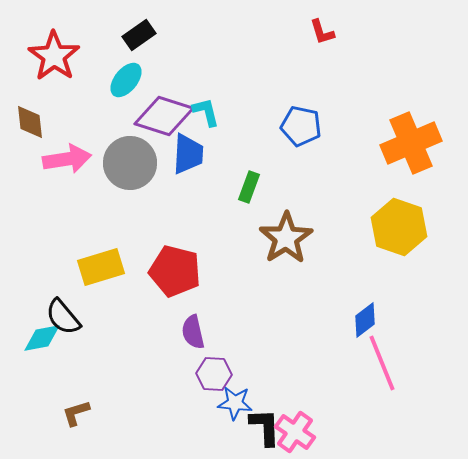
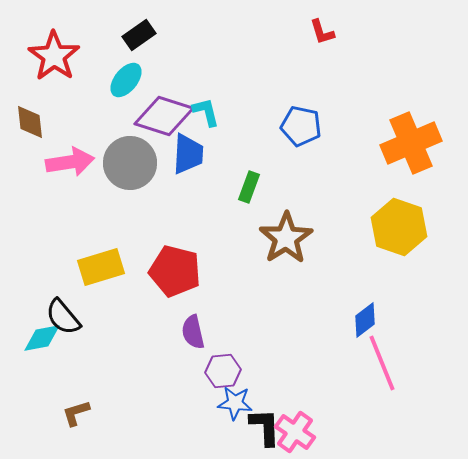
pink arrow: moved 3 px right, 3 px down
purple hexagon: moved 9 px right, 3 px up; rotated 8 degrees counterclockwise
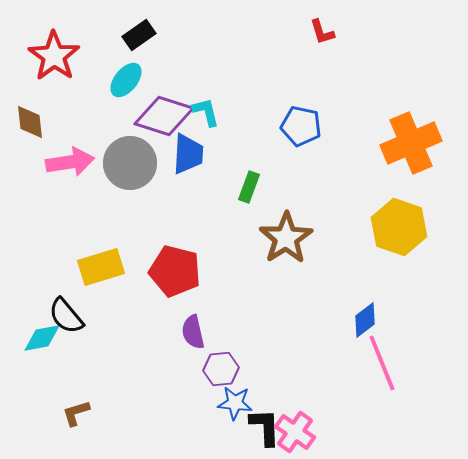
black semicircle: moved 3 px right, 1 px up
purple hexagon: moved 2 px left, 2 px up
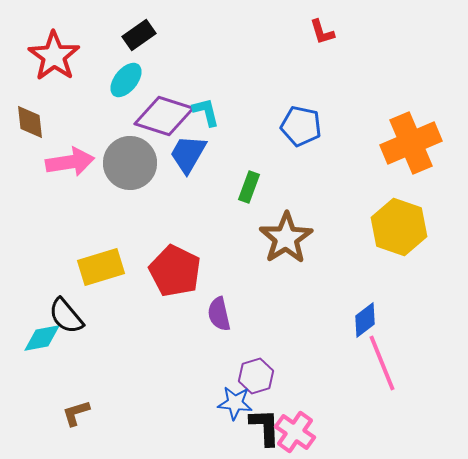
blue trapezoid: rotated 153 degrees counterclockwise
red pentagon: rotated 12 degrees clockwise
purple semicircle: moved 26 px right, 18 px up
purple hexagon: moved 35 px right, 7 px down; rotated 12 degrees counterclockwise
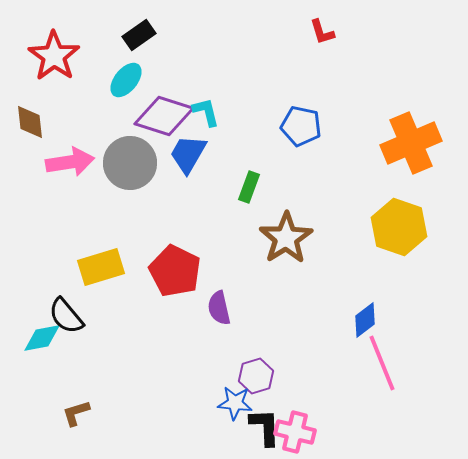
purple semicircle: moved 6 px up
pink cross: rotated 21 degrees counterclockwise
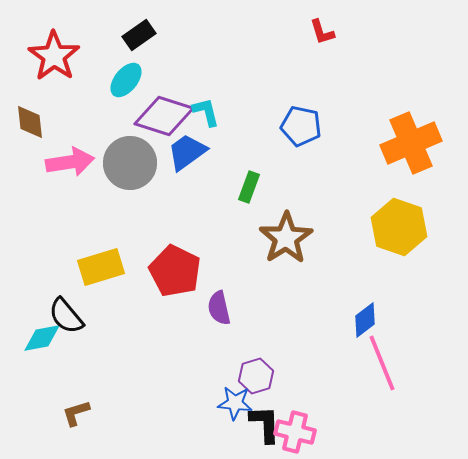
blue trapezoid: moved 1 px left, 2 px up; rotated 24 degrees clockwise
black L-shape: moved 3 px up
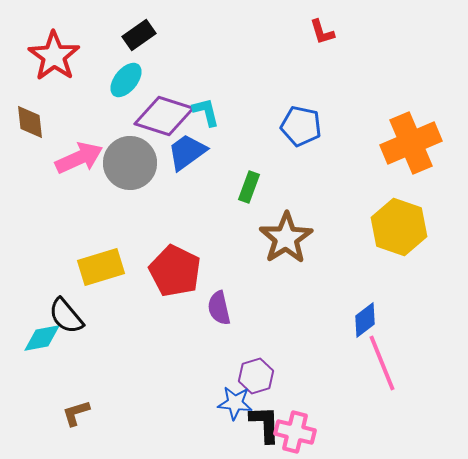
pink arrow: moved 9 px right, 4 px up; rotated 15 degrees counterclockwise
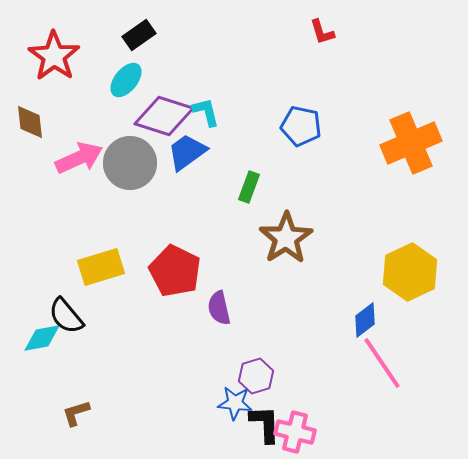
yellow hexagon: moved 11 px right, 45 px down; rotated 16 degrees clockwise
pink line: rotated 12 degrees counterclockwise
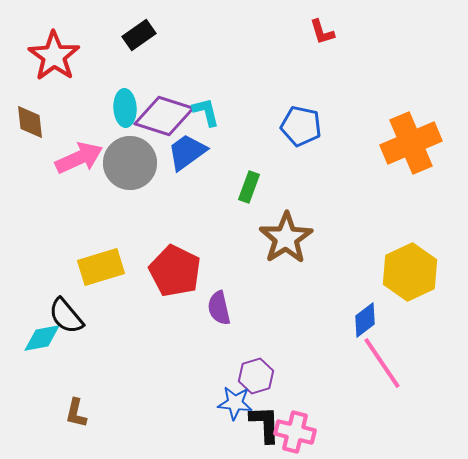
cyan ellipse: moved 1 px left, 28 px down; rotated 42 degrees counterclockwise
brown L-shape: rotated 60 degrees counterclockwise
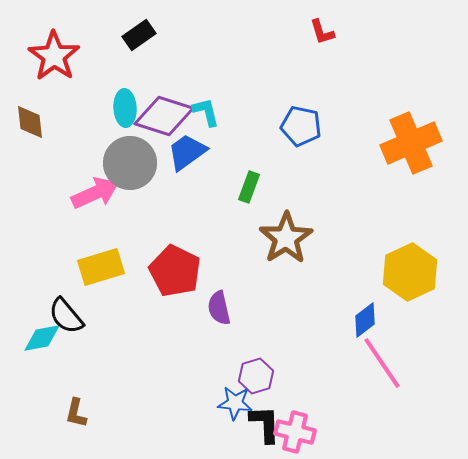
pink arrow: moved 16 px right, 35 px down
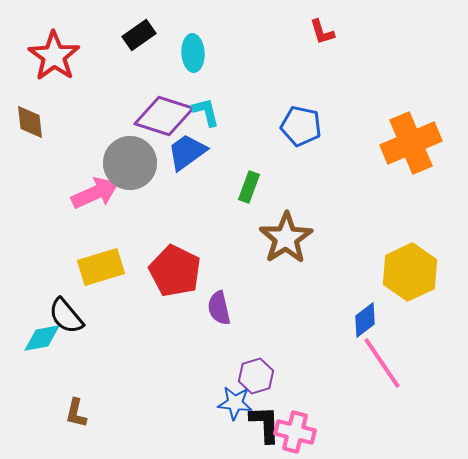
cyan ellipse: moved 68 px right, 55 px up
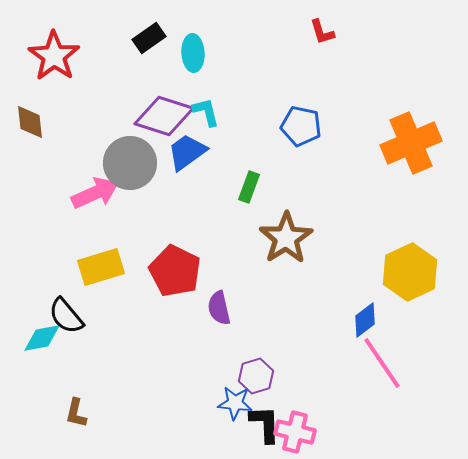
black rectangle: moved 10 px right, 3 px down
